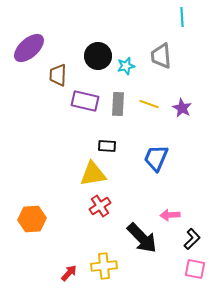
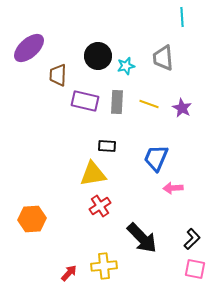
gray trapezoid: moved 2 px right, 2 px down
gray rectangle: moved 1 px left, 2 px up
pink arrow: moved 3 px right, 27 px up
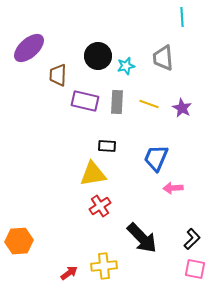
orange hexagon: moved 13 px left, 22 px down
red arrow: rotated 12 degrees clockwise
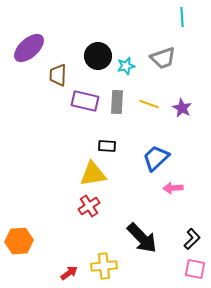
gray trapezoid: rotated 104 degrees counterclockwise
blue trapezoid: rotated 24 degrees clockwise
red cross: moved 11 px left
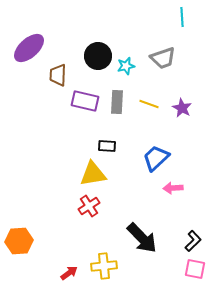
black L-shape: moved 1 px right, 2 px down
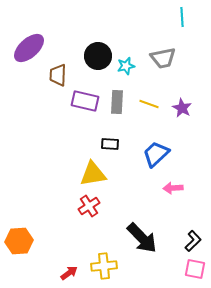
gray trapezoid: rotated 8 degrees clockwise
black rectangle: moved 3 px right, 2 px up
blue trapezoid: moved 4 px up
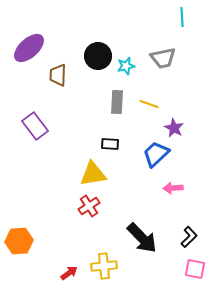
purple rectangle: moved 50 px left, 25 px down; rotated 40 degrees clockwise
purple star: moved 8 px left, 20 px down
black L-shape: moved 4 px left, 4 px up
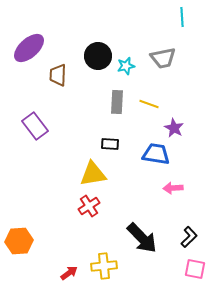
blue trapezoid: rotated 52 degrees clockwise
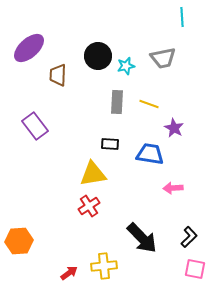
blue trapezoid: moved 6 px left
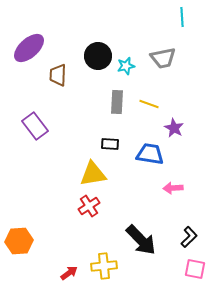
black arrow: moved 1 px left, 2 px down
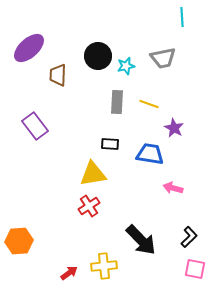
pink arrow: rotated 18 degrees clockwise
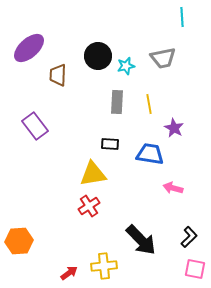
yellow line: rotated 60 degrees clockwise
